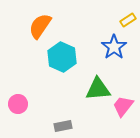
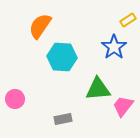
cyan hexagon: rotated 20 degrees counterclockwise
pink circle: moved 3 px left, 5 px up
gray rectangle: moved 7 px up
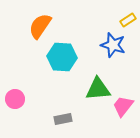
blue star: moved 1 px left, 2 px up; rotated 20 degrees counterclockwise
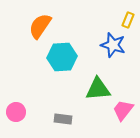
yellow rectangle: rotated 35 degrees counterclockwise
cyan hexagon: rotated 8 degrees counterclockwise
pink circle: moved 1 px right, 13 px down
pink trapezoid: moved 4 px down
gray rectangle: rotated 18 degrees clockwise
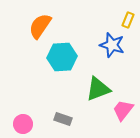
blue star: moved 1 px left
green triangle: rotated 16 degrees counterclockwise
pink circle: moved 7 px right, 12 px down
gray rectangle: rotated 12 degrees clockwise
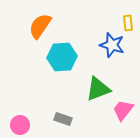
yellow rectangle: moved 3 px down; rotated 28 degrees counterclockwise
pink circle: moved 3 px left, 1 px down
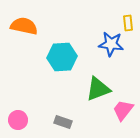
orange semicircle: moved 16 px left; rotated 68 degrees clockwise
blue star: moved 1 px left, 1 px up; rotated 10 degrees counterclockwise
gray rectangle: moved 3 px down
pink circle: moved 2 px left, 5 px up
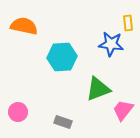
pink circle: moved 8 px up
